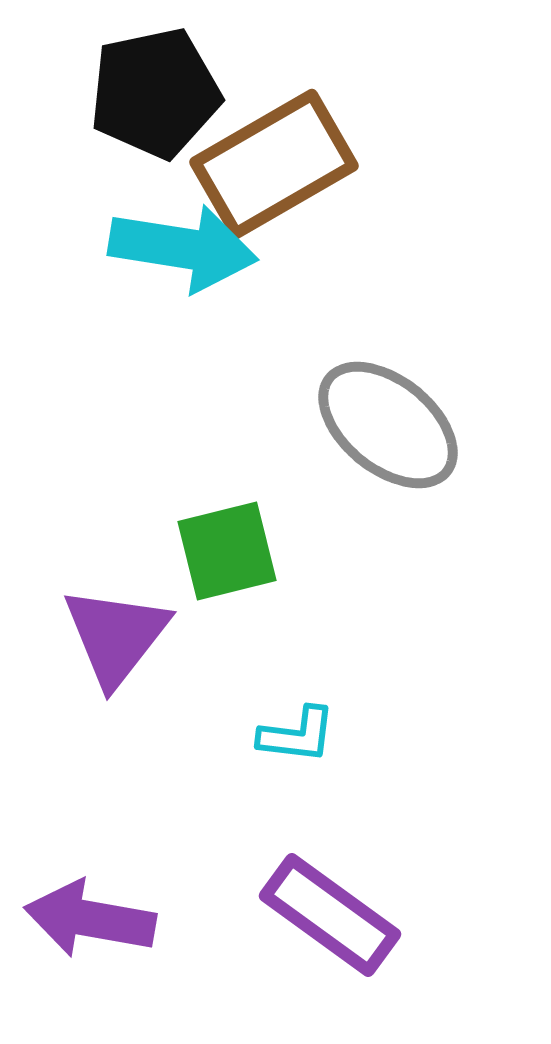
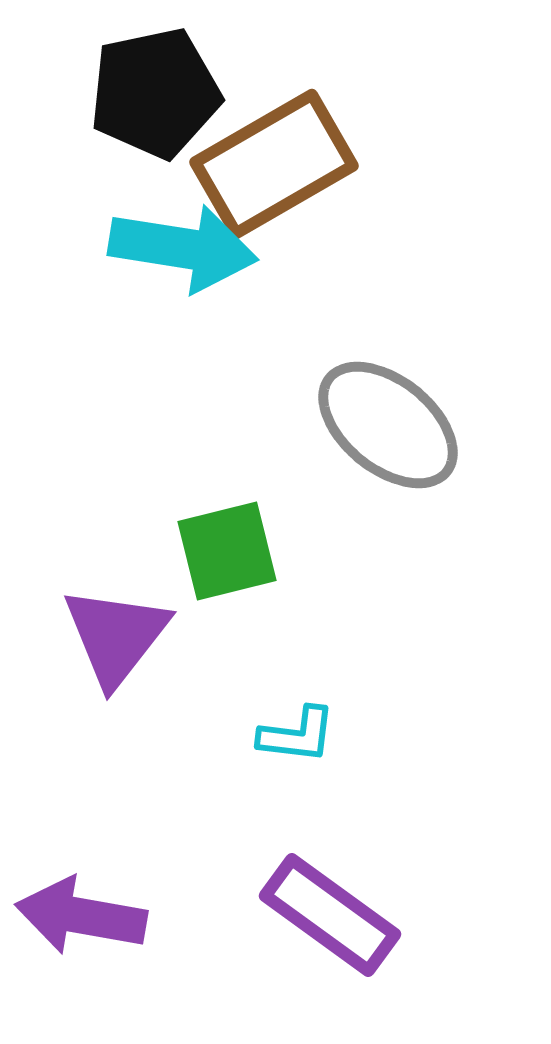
purple arrow: moved 9 px left, 3 px up
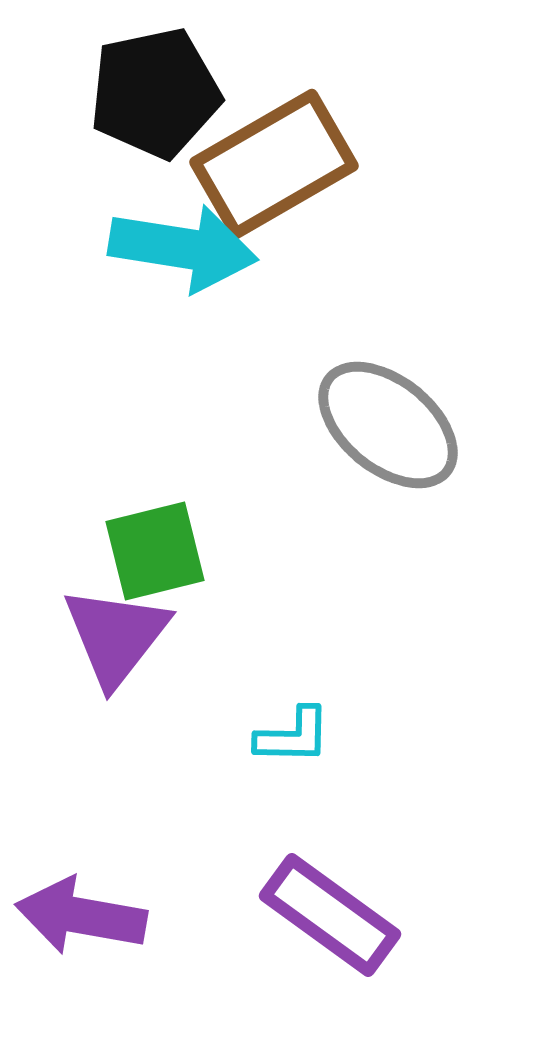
green square: moved 72 px left
cyan L-shape: moved 4 px left, 1 px down; rotated 6 degrees counterclockwise
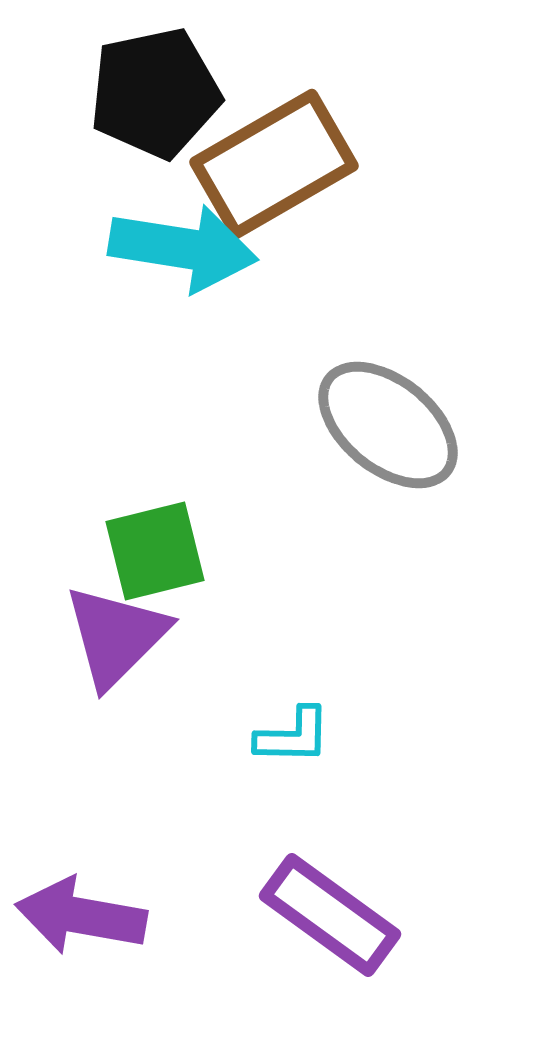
purple triangle: rotated 7 degrees clockwise
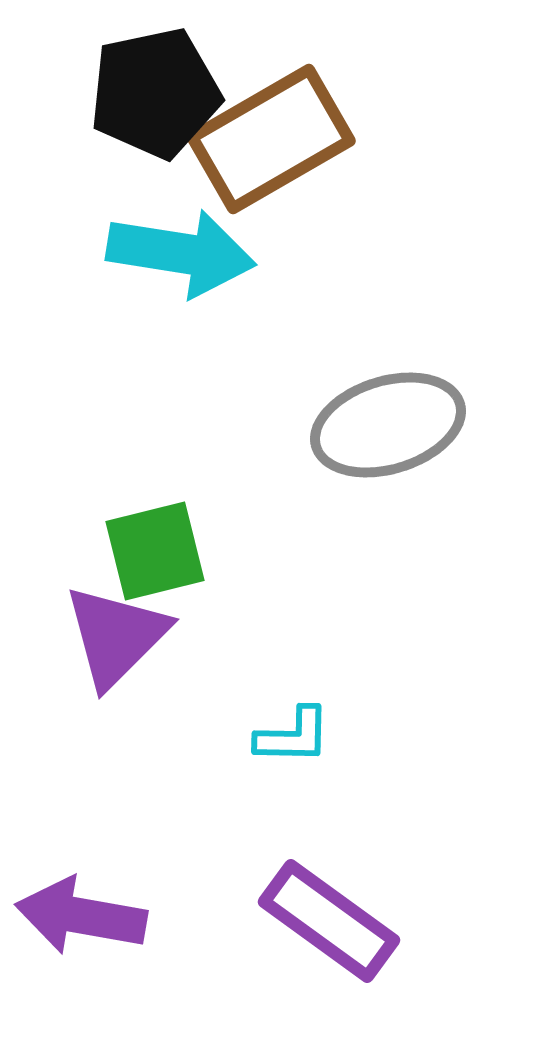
brown rectangle: moved 3 px left, 25 px up
cyan arrow: moved 2 px left, 5 px down
gray ellipse: rotated 56 degrees counterclockwise
purple rectangle: moved 1 px left, 6 px down
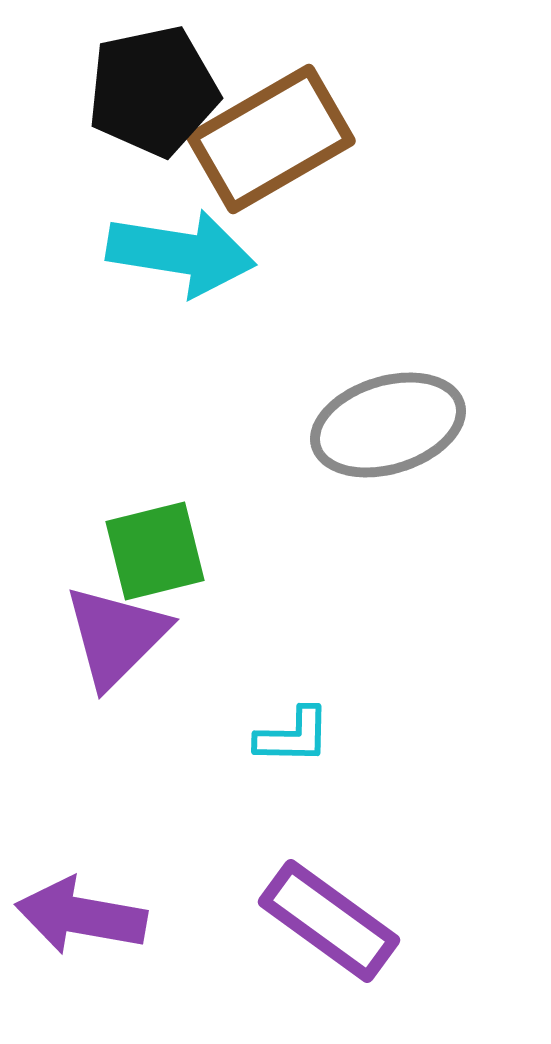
black pentagon: moved 2 px left, 2 px up
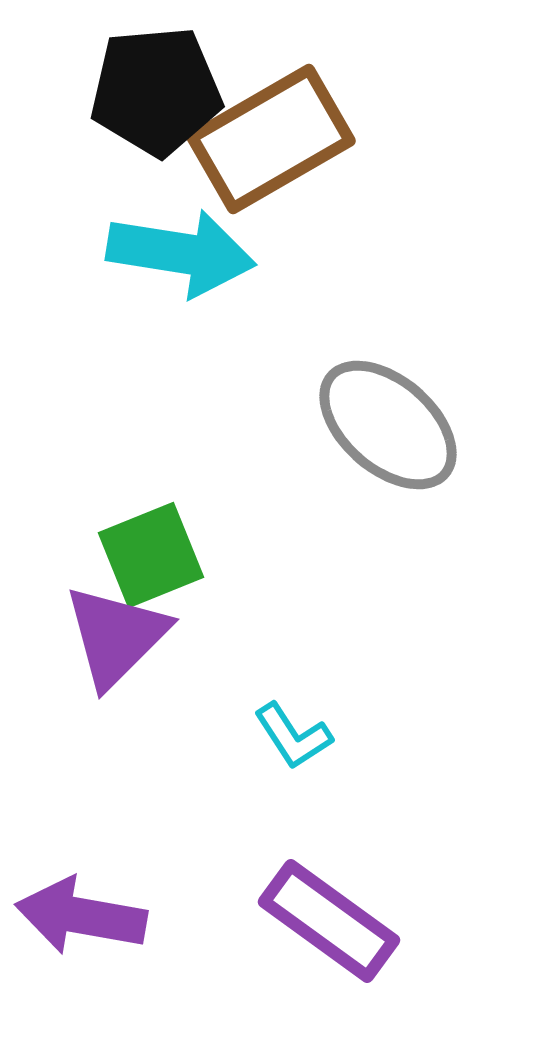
black pentagon: moved 3 px right; rotated 7 degrees clockwise
gray ellipse: rotated 58 degrees clockwise
green square: moved 4 px left, 4 px down; rotated 8 degrees counterclockwise
cyan L-shape: rotated 56 degrees clockwise
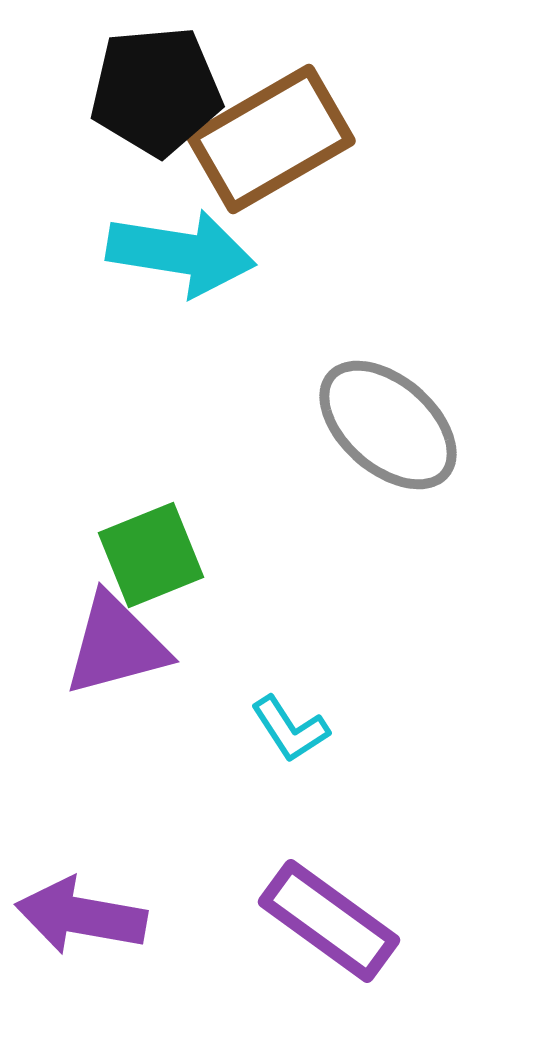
purple triangle: moved 9 px down; rotated 30 degrees clockwise
cyan L-shape: moved 3 px left, 7 px up
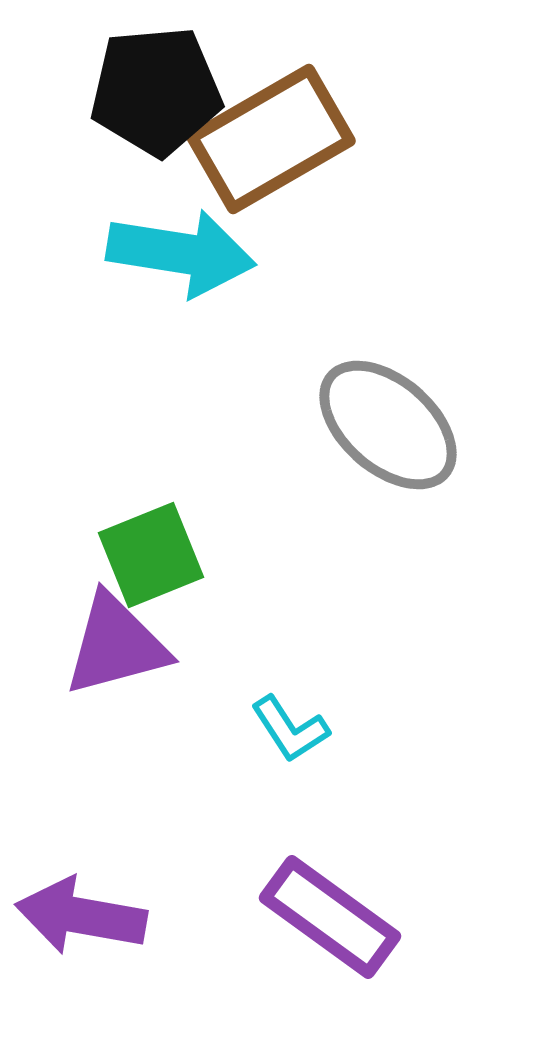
purple rectangle: moved 1 px right, 4 px up
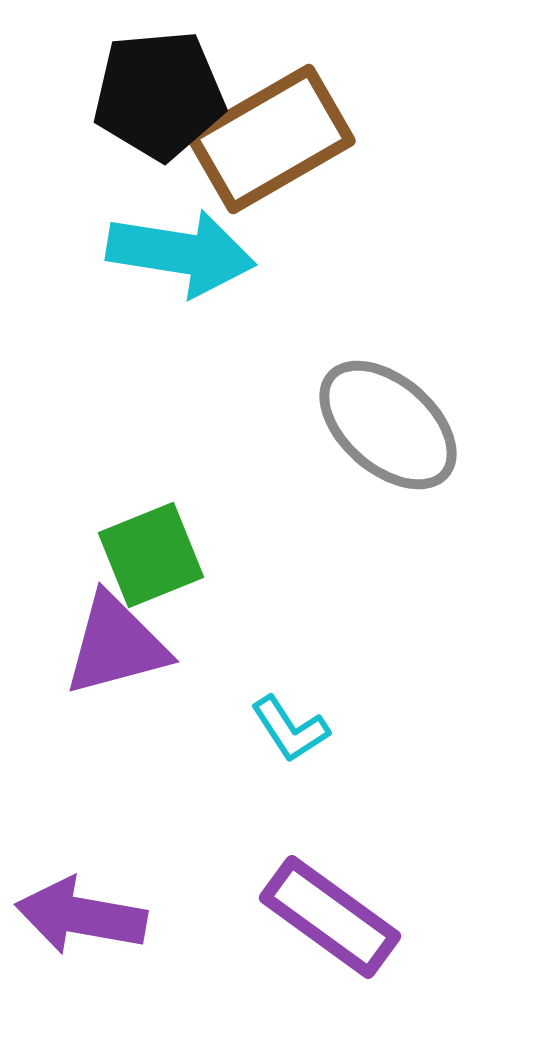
black pentagon: moved 3 px right, 4 px down
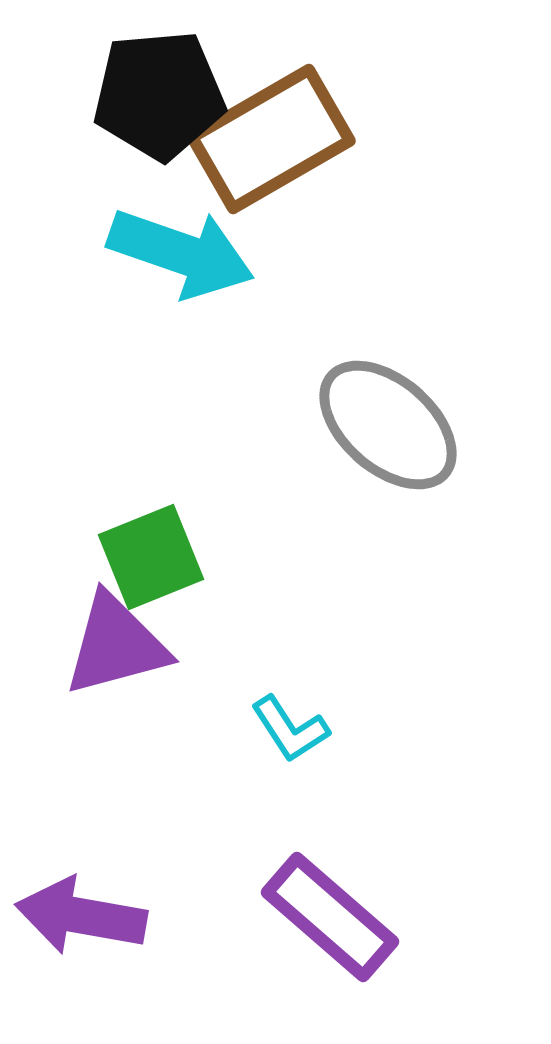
cyan arrow: rotated 10 degrees clockwise
green square: moved 2 px down
purple rectangle: rotated 5 degrees clockwise
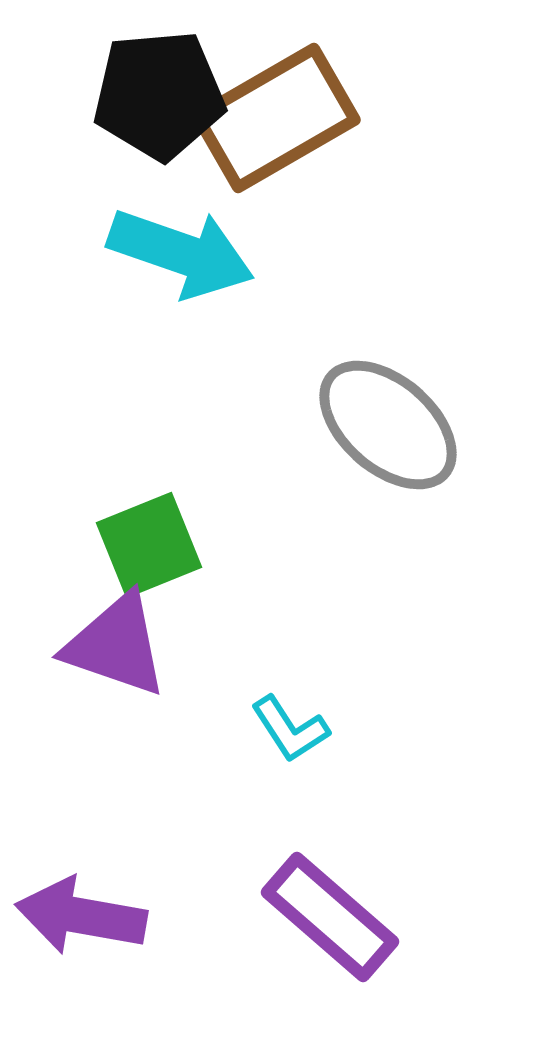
brown rectangle: moved 5 px right, 21 px up
green square: moved 2 px left, 12 px up
purple triangle: rotated 34 degrees clockwise
